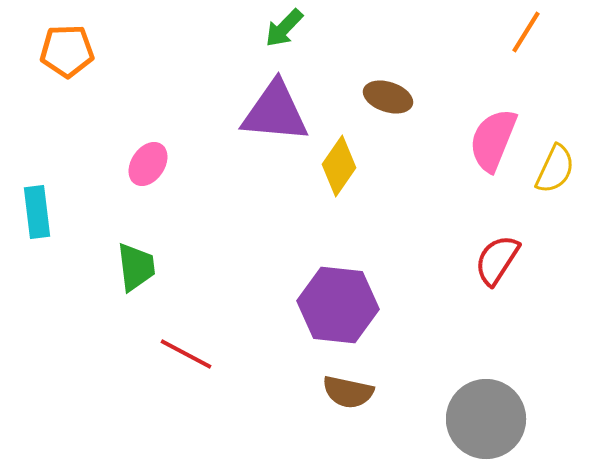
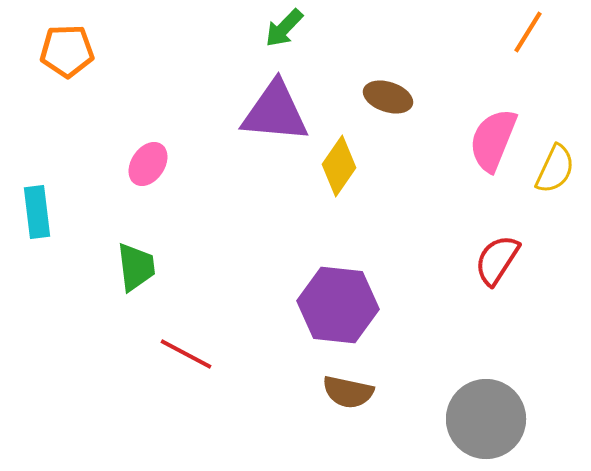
orange line: moved 2 px right
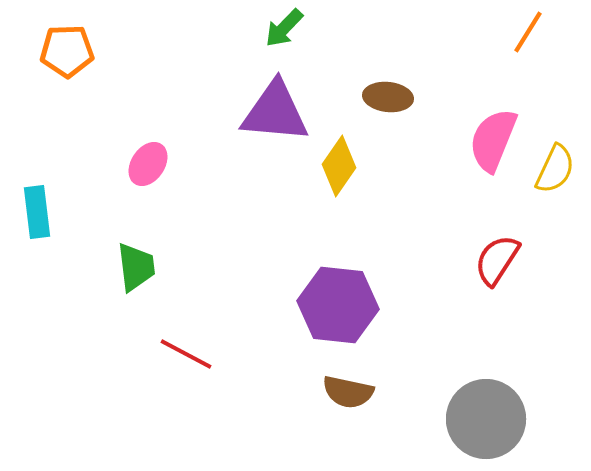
brown ellipse: rotated 12 degrees counterclockwise
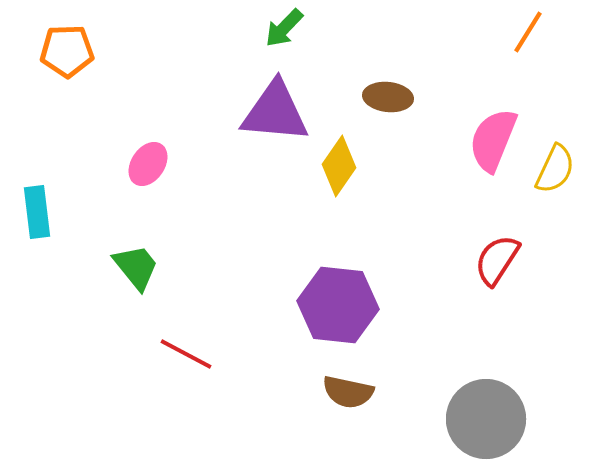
green trapezoid: rotated 32 degrees counterclockwise
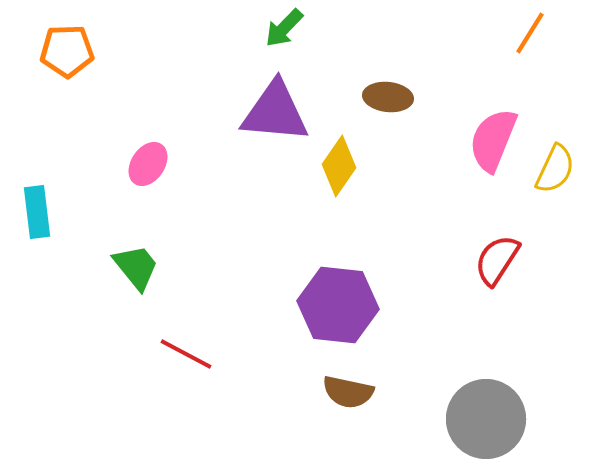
orange line: moved 2 px right, 1 px down
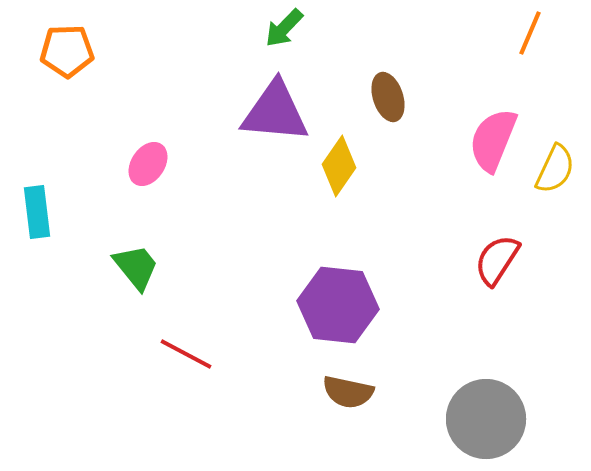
orange line: rotated 9 degrees counterclockwise
brown ellipse: rotated 66 degrees clockwise
